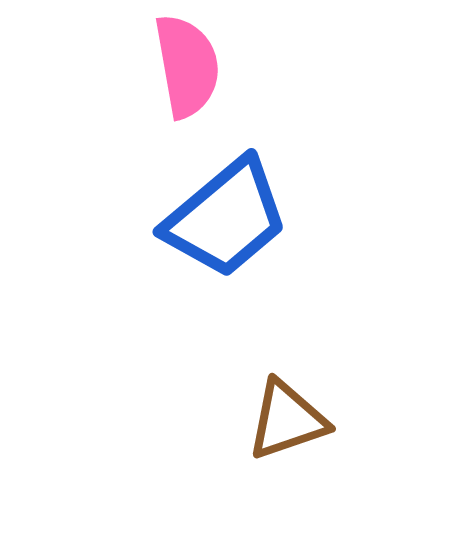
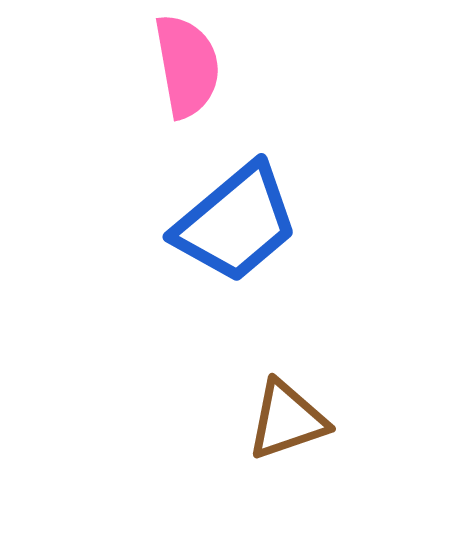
blue trapezoid: moved 10 px right, 5 px down
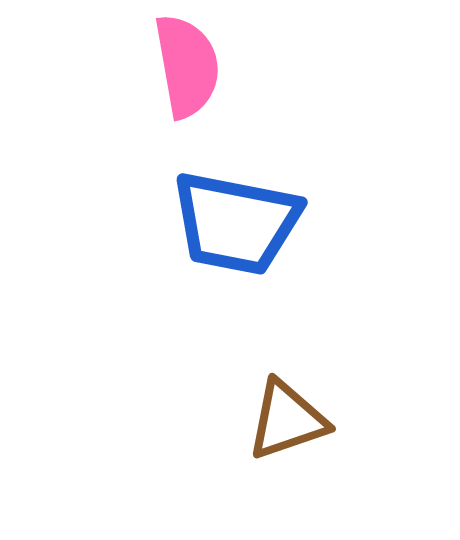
blue trapezoid: rotated 51 degrees clockwise
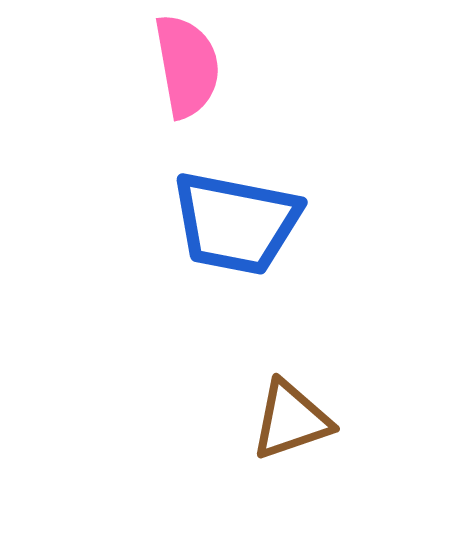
brown triangle: moved 4 px right
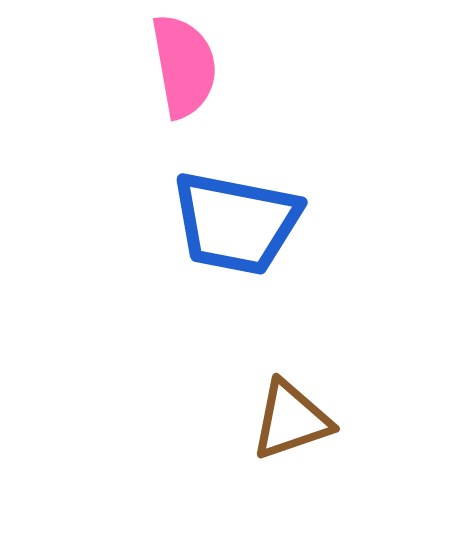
pink semicircle: moved 3 px left
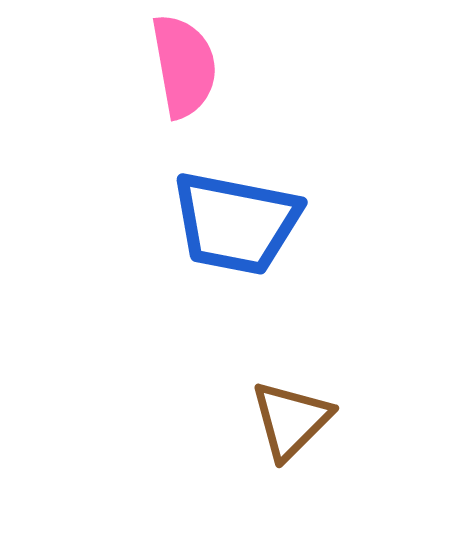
brown triangle: rotated 26 degrees counterclockwise
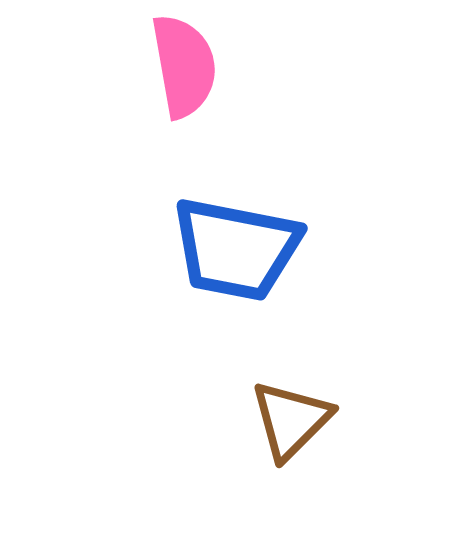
blue trapezoid: moved 26 px down
